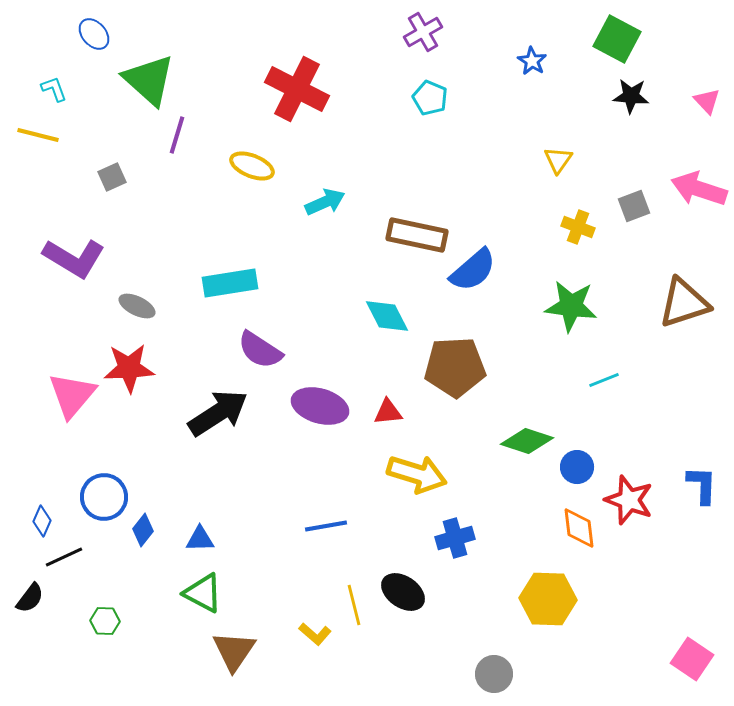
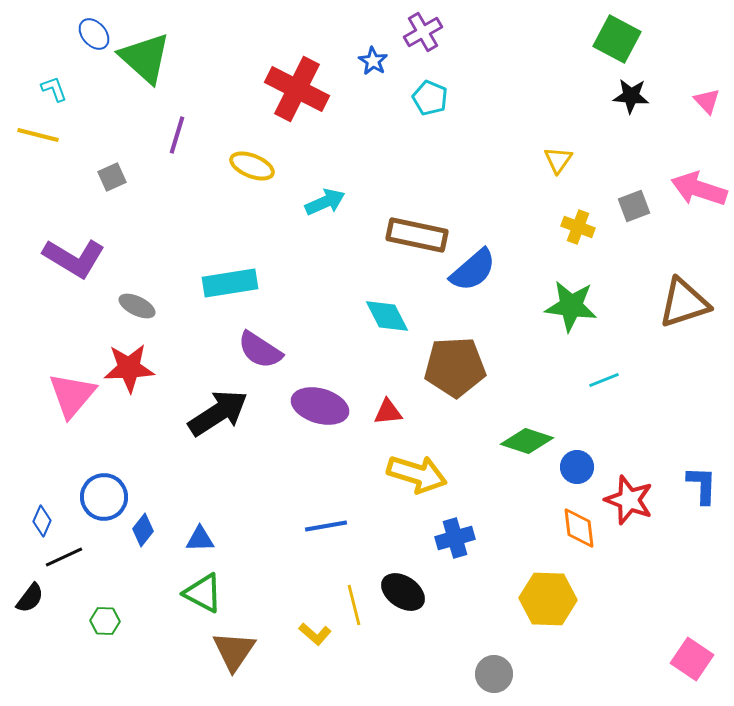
blue star at (532, 61): moved 159 px left
green triangle at (149, 80): moved 4 px left, 22 px up
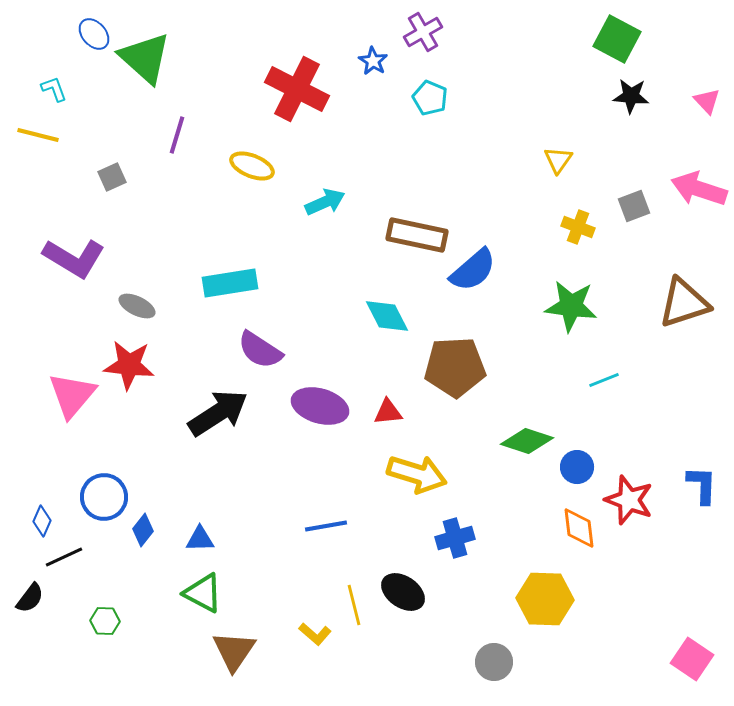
red star at (129, 368): moved 3 px up; rotated 9 degrees clockwise
yellow hexagon at (548, 599): moved 3 px left
gray circle at (494, 674): moved 12 px up
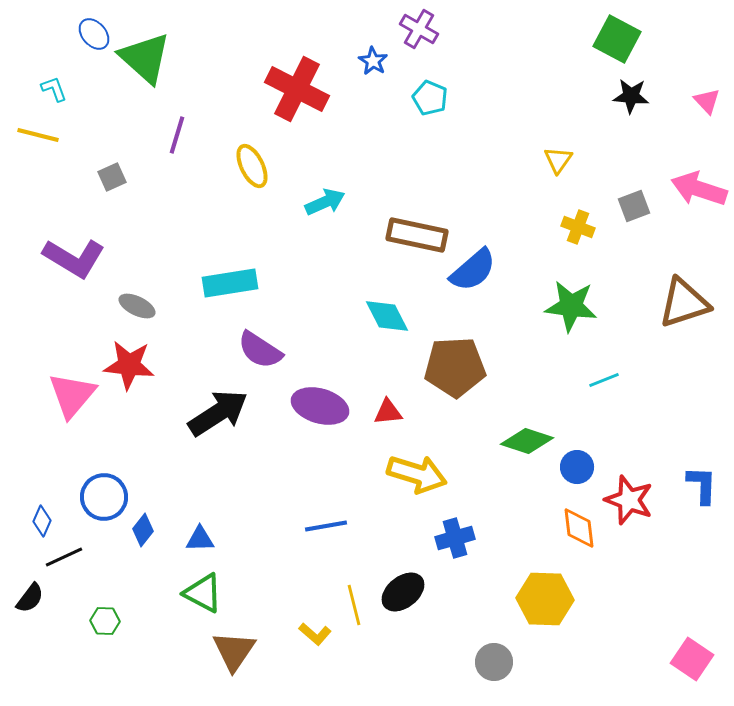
purple cross at (423, 32): moved 4 px left, 3 px up; rotated 30 degrees counterclockwise
yellow ellipse at (252, 166): rotated 42 degrees clockwise
black ellipse at (403, 592): rotated 72 degrees counterclockwise
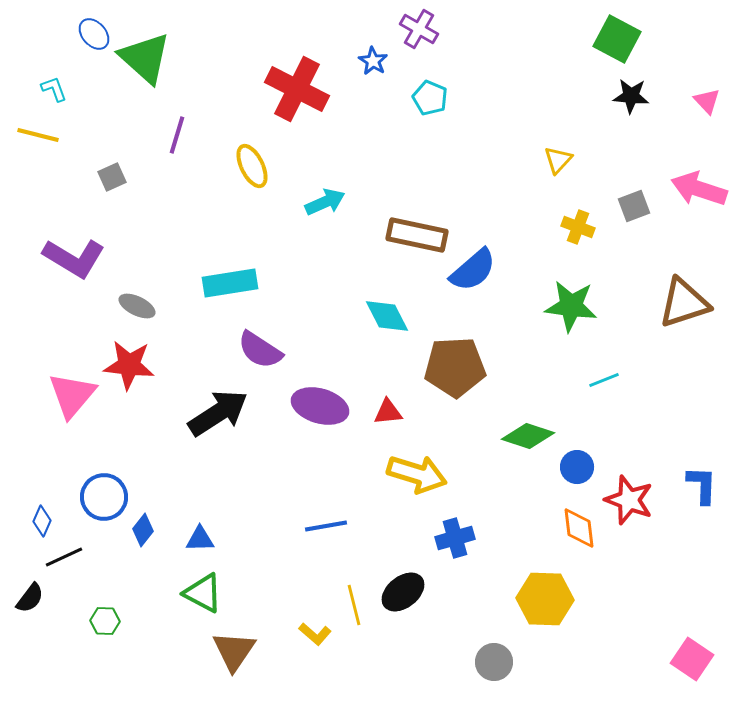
yellow triangle at (558, 160): rotated 8 degrees clockwise
green diamond at (527, 441): moved 1 px right, 5 px up
